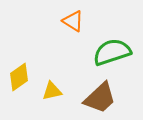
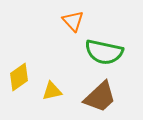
orange triangle: rotated 15 degrees clockwise
green semicircle: moved 8 px left; rotated 150 degrees counterclockwise
brown trapezoid: moved 1 px up
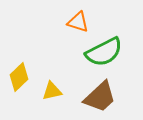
orange triangle: moved 5 px right, 1 px down; rotated 30 degrees counterclockwise
green semicircle: rotated 39 degrees counterclockwise
yellow diamond: rotated 8 degrees counterclockwise
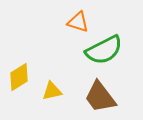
green semicircle: moved 2 px up
yellow diamond: rotated 12 degrees clockwise
brown trapezoid: rotated 96 degrees clockwise
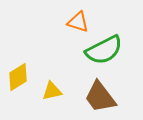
yellow diamond: moved 1 px left
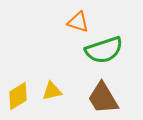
green semicircle: rotated 9 degrees clockwise
yellow diamond: moved 19 px down
brown trapezoid: moved 3 px right, 1 px down; rotated 6 degrees clockwise
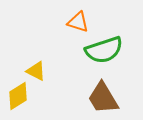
yellow triangle: moved 16 px left, 20 px up; rotated 40 degrees clockwise
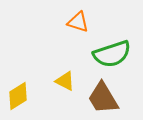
green semicircle: moved 8 px right, 4 px down
yellow triangle: moved 29 px right, 10 px down
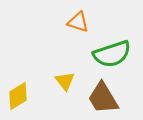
yellow triangle: rotated 25 degrees clockwise
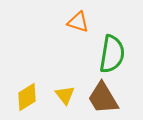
green semicircle: rotated 63 degrees counterclockwise
yellow triangle: moved 14 px down
yellow diamond: moved 9 px right, 1 px down
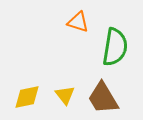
green semicircle: moved 3 px right, 7 px up
yellow diamond: rotated 20 degrees clockwise
